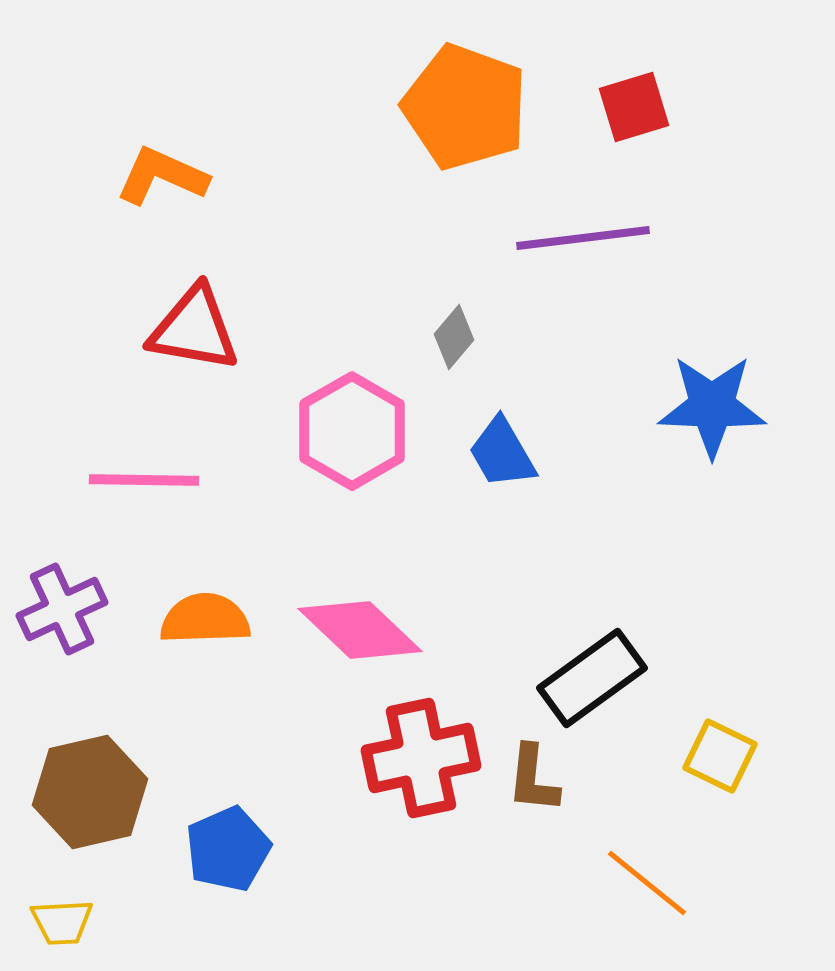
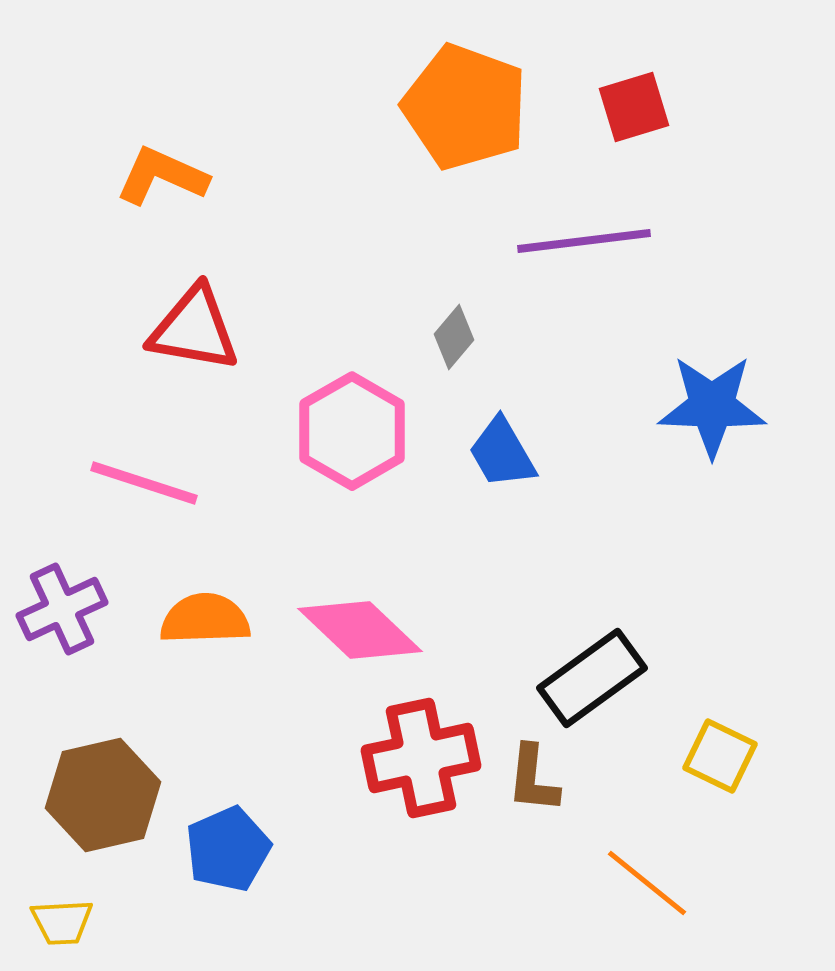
purple line: moved 1 px right, 3 px down
pink line: moved 3 px down; rotated 17 degrees clockwise
brown hexagon: moved 13 px right, 3 px down
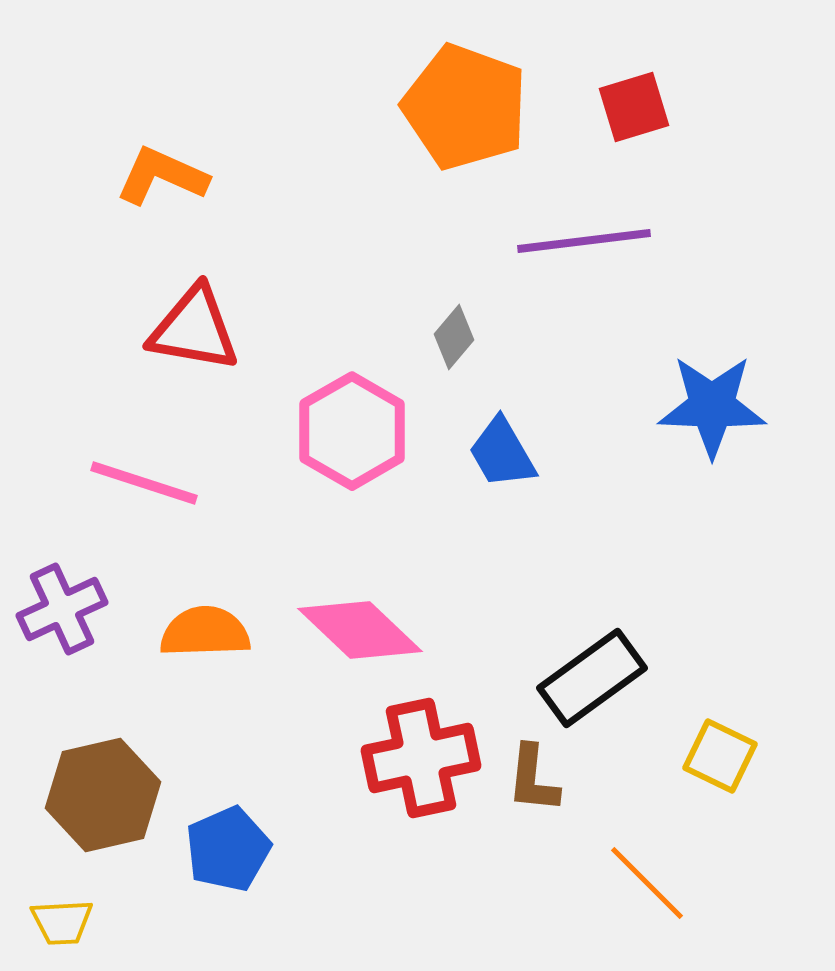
orange semicircle: moved 13 px down
orange line: rotated 6 degrees clockwise
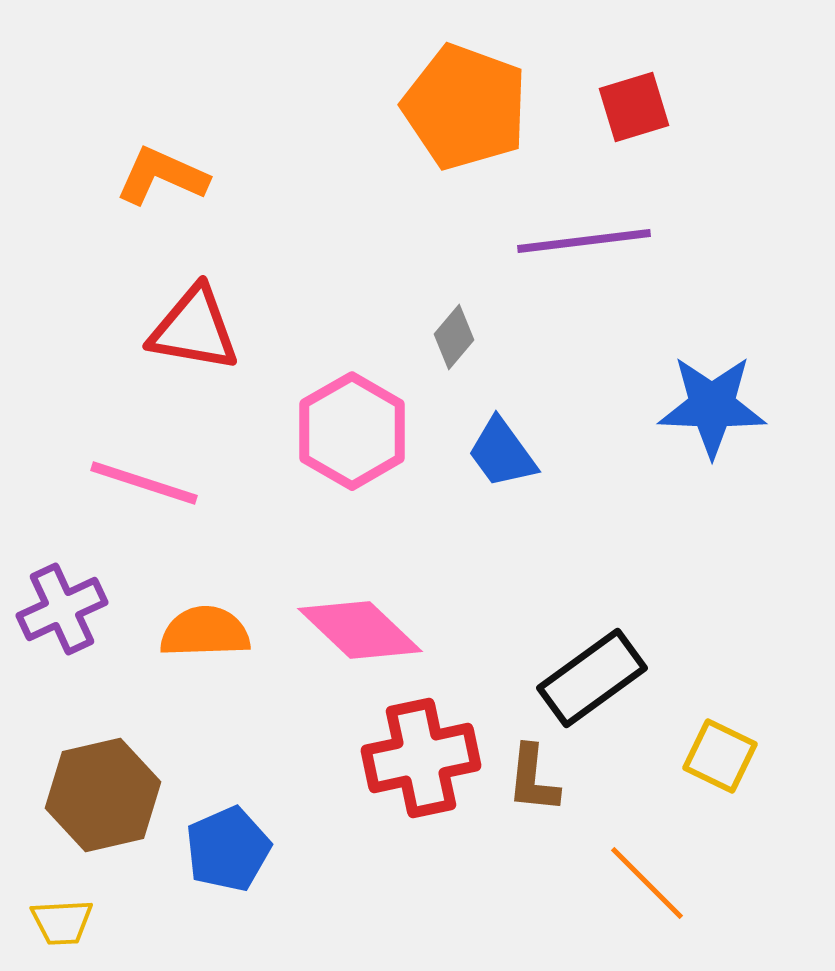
blue trapezoid: rotated 6 degrees counterclockwise
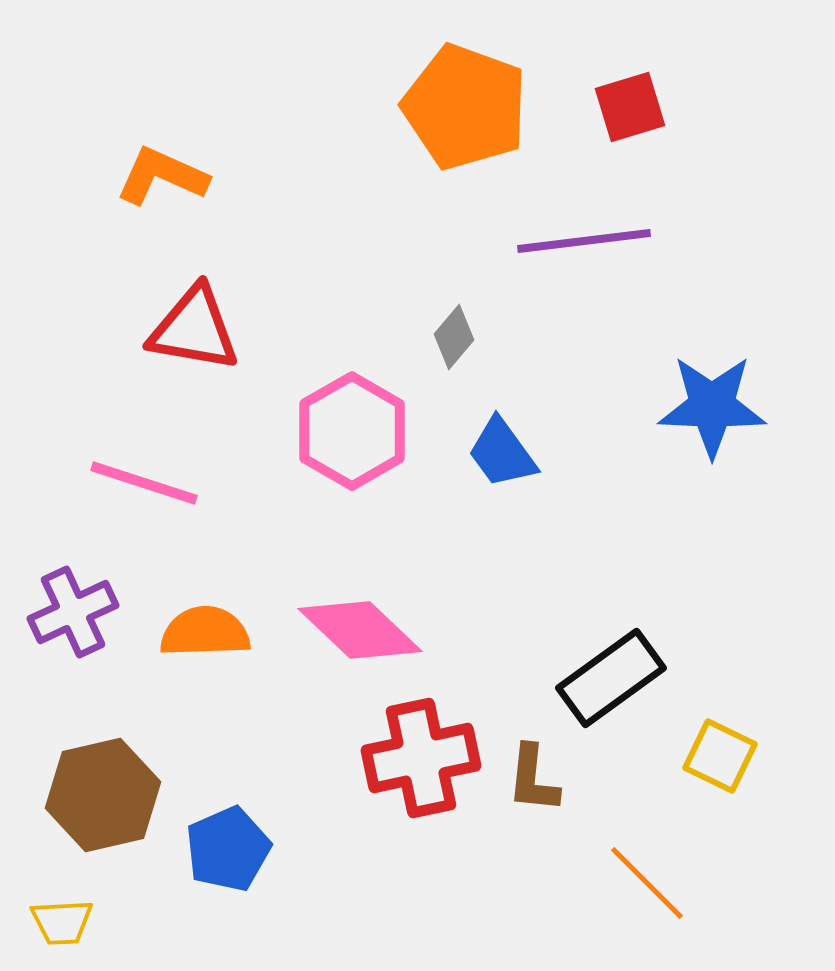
red square: moved 4 px left
purple cross: moved 11 px right, 3 px down
black rectangle: moved 19 px right
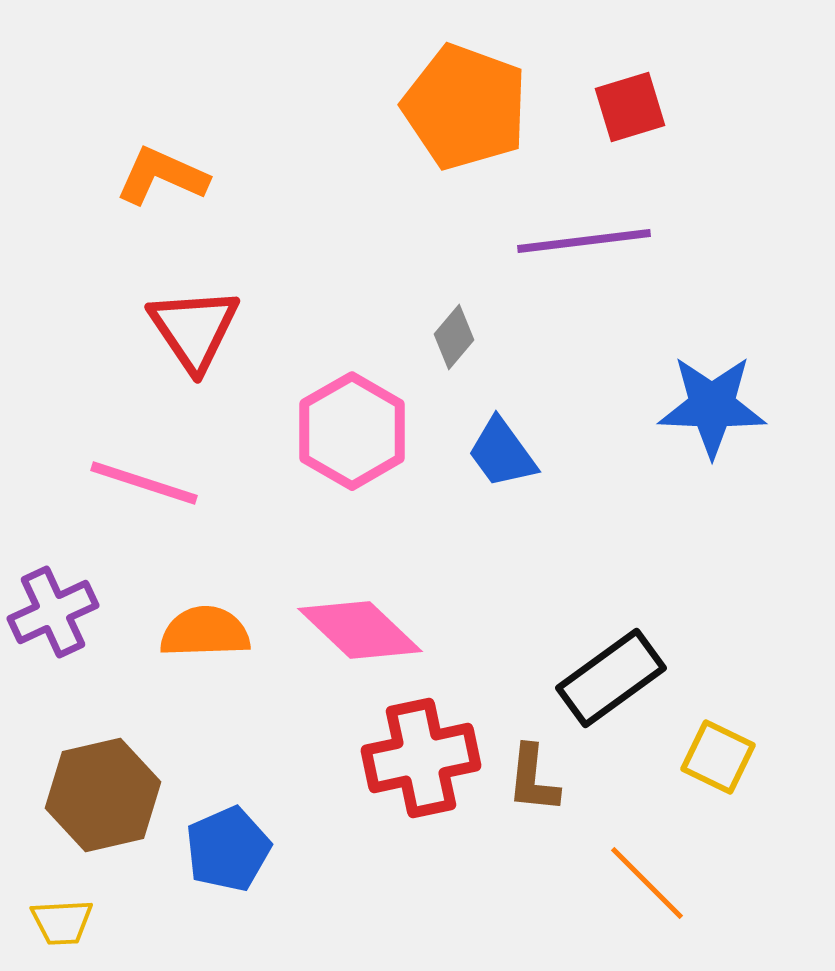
red triangle: rotated 46 degrees clockwise
purple cross: moved 20 px left
yellow square: moved 2 px left, 1 px down
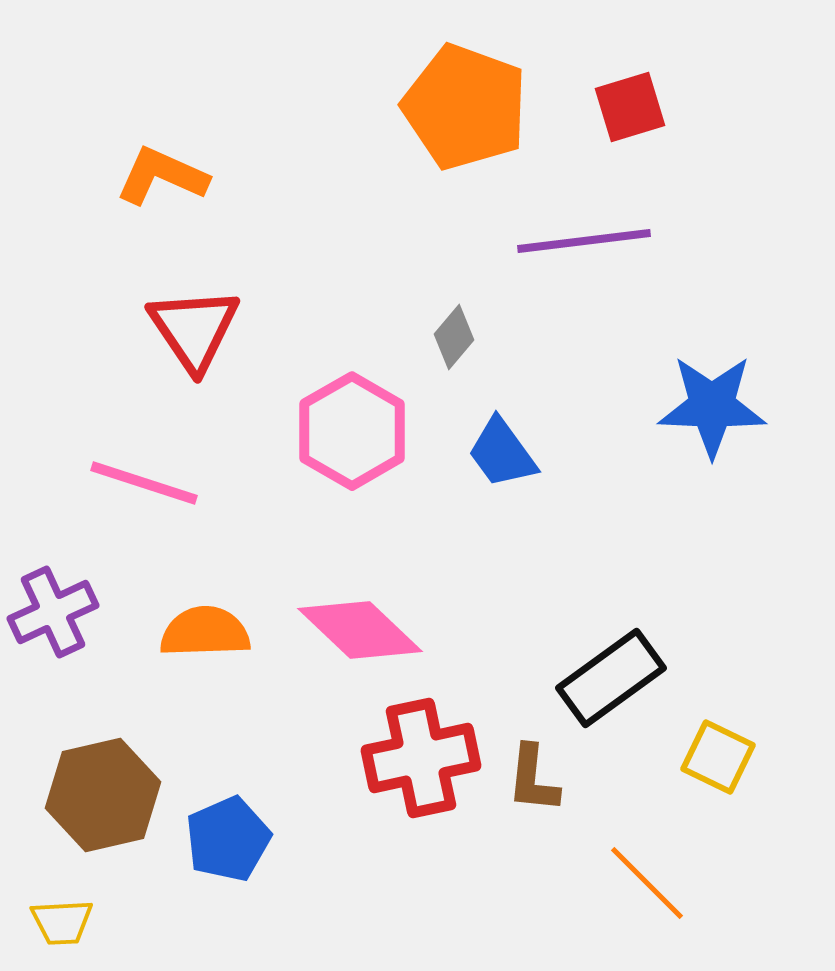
blue pentagon: moved 10 px up
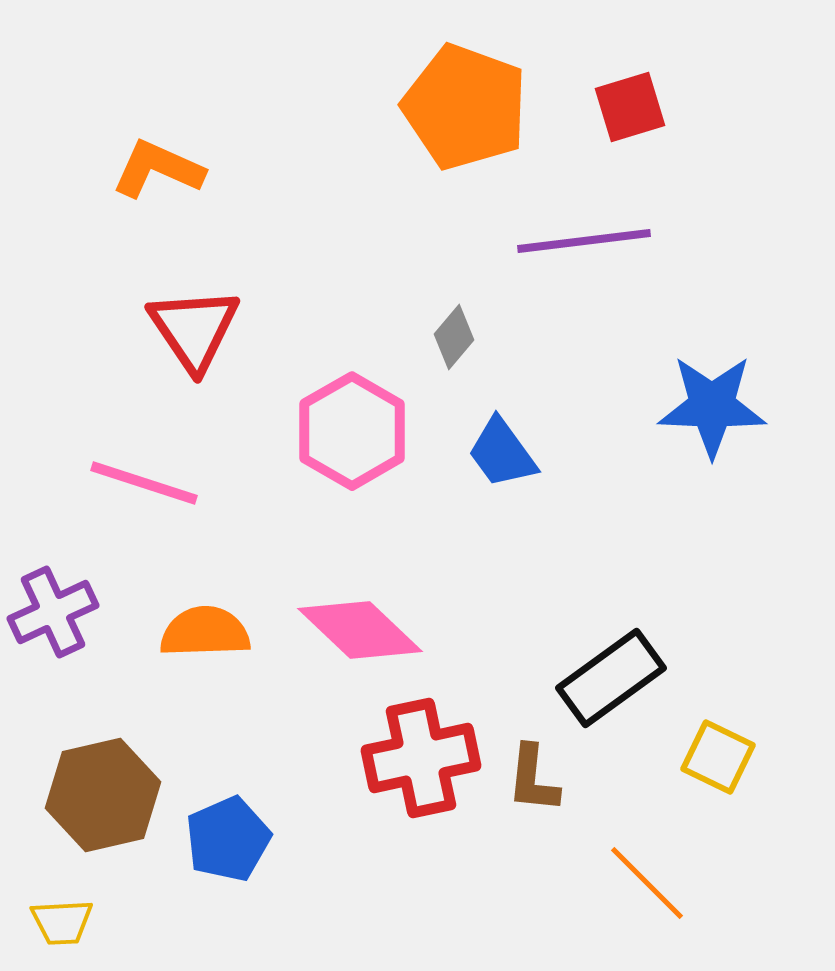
orange L-shape: moved 4 px left, 7 px up
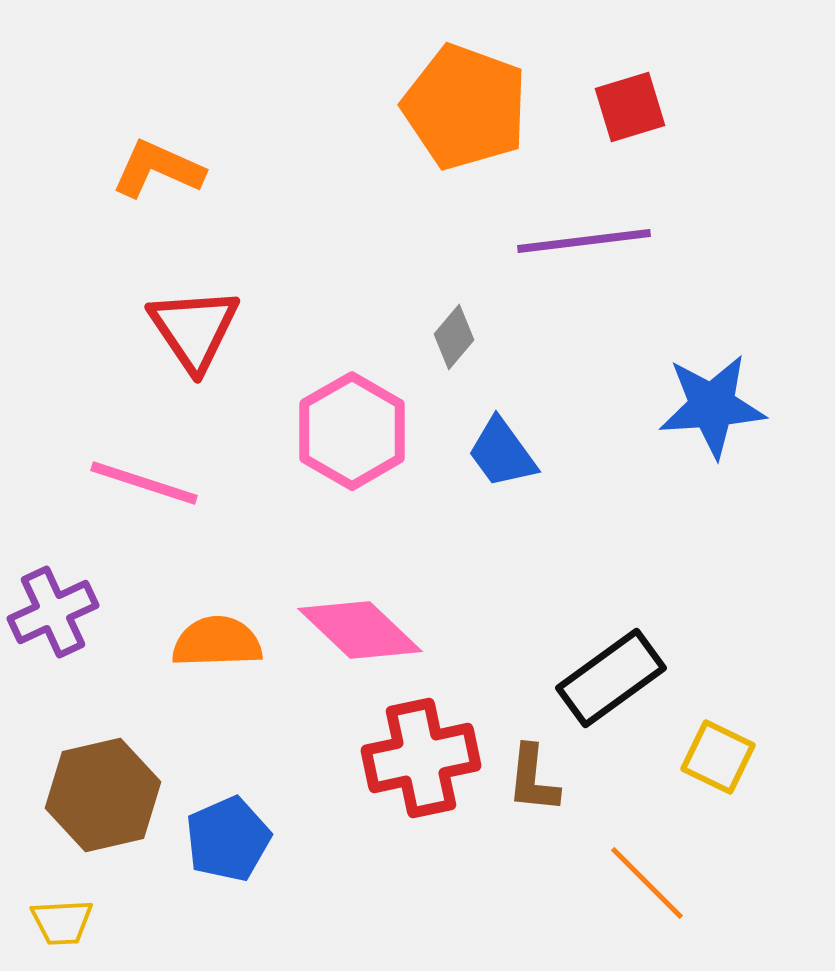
blue star: rotated 6 degrees counterclockwise
orange semicircle: moved 12 px right, 10 px down
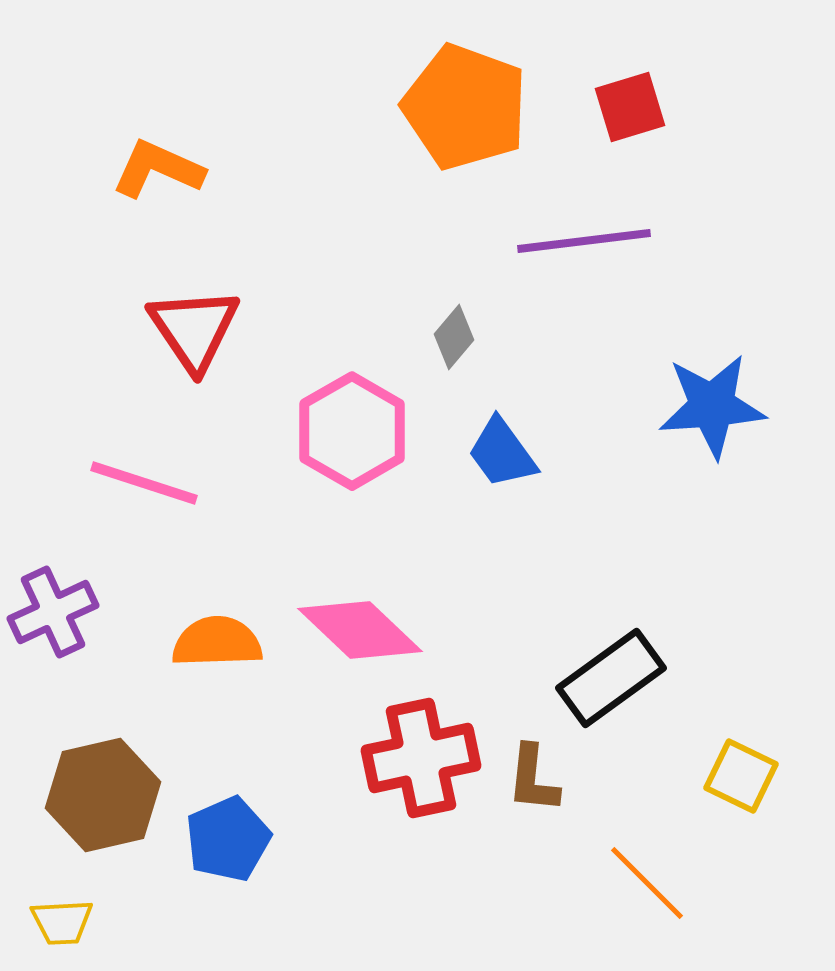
yellow square: moved 23 px right, 19 px down
